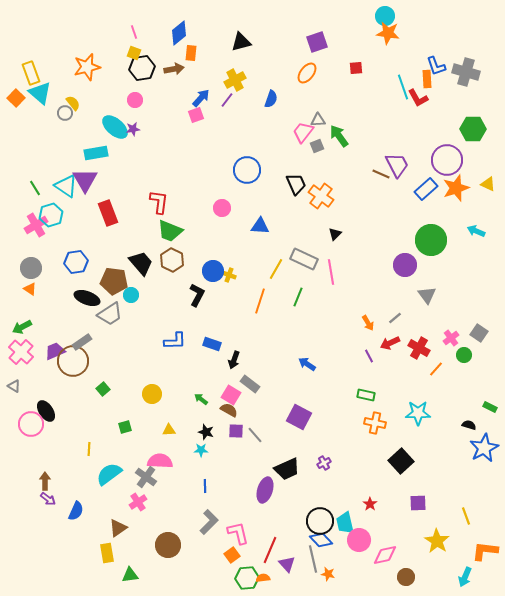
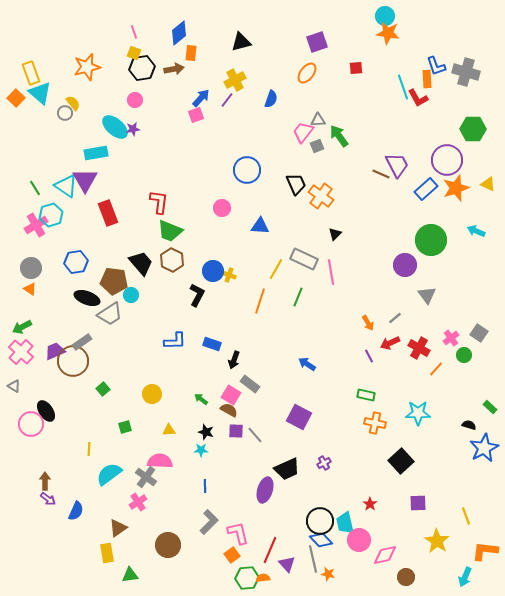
green rectangle at (490, 407): rotated 16 degrees clockwise
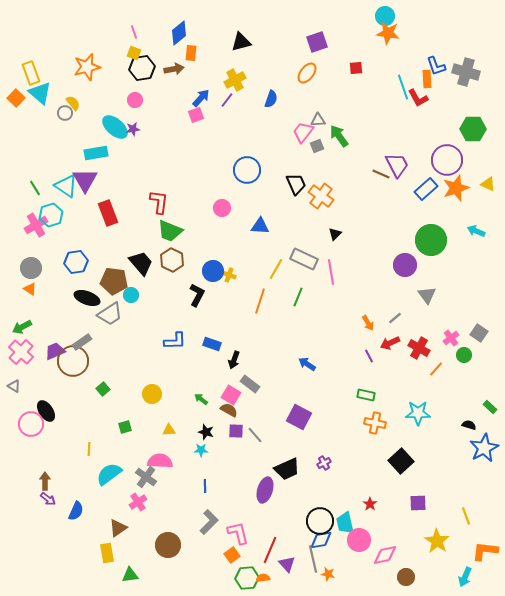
blue diamond at (321, 540): rotated 55 degrees counterclockwise
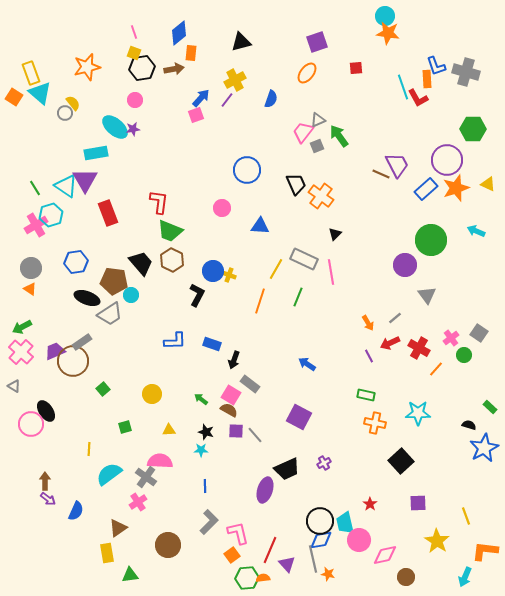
orange square at (16, 98): moved 2 px left, 1 px up; rotated 12 degrees counterclockwise
gray triangle at (318, 120): rotated 21 degrees counterclockwise
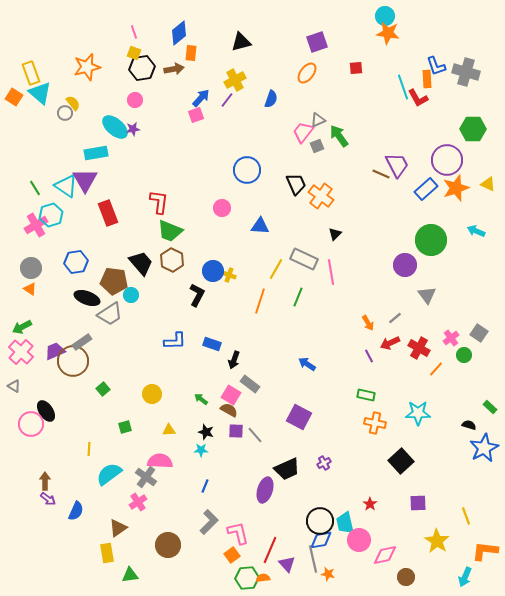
blue line at (205, 486): rotated 24 degrees clockwise
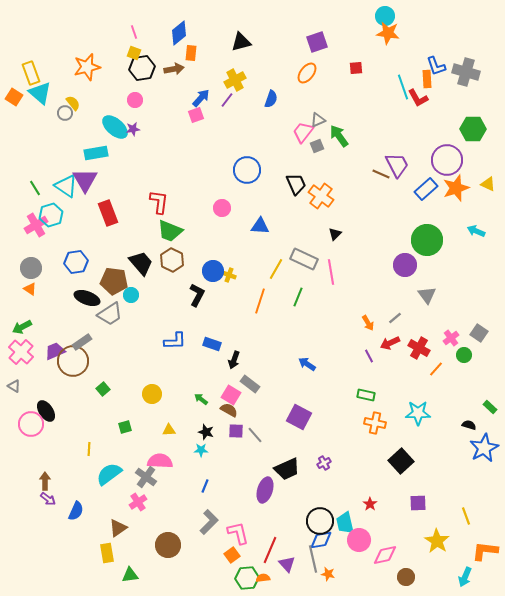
green circle at (431, 240): moved 4 px left
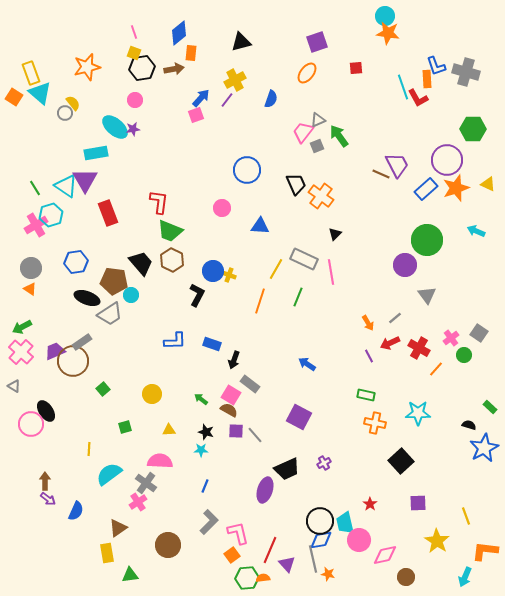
gray cross at (146, 477): moved 6 px down
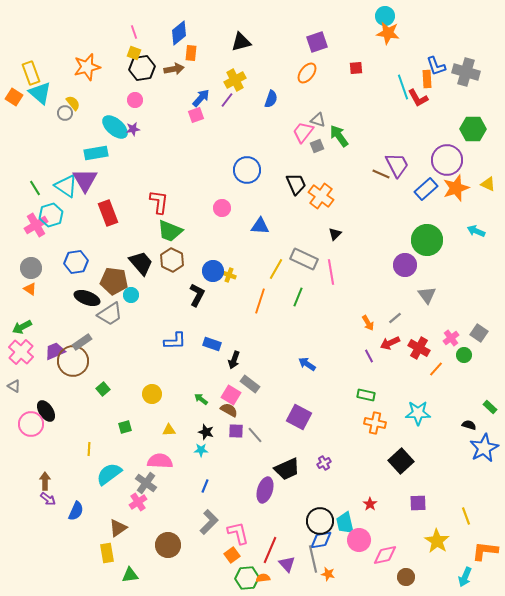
gray triangle at (318, 120): rotated 42 degrees clockwise
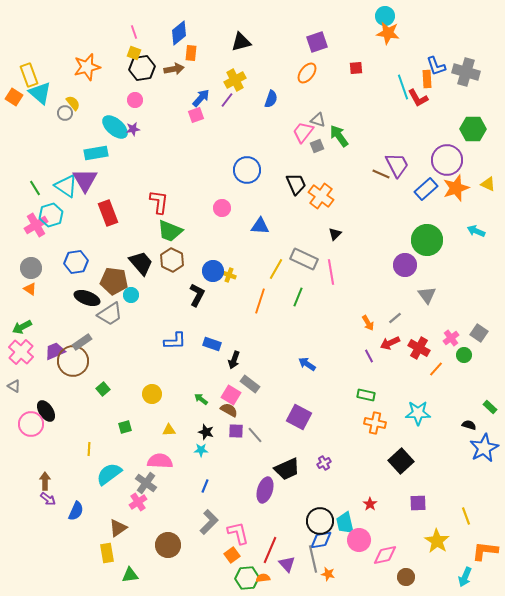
yellow rectangle at (31, 73): moved 2 px left, 2 px down
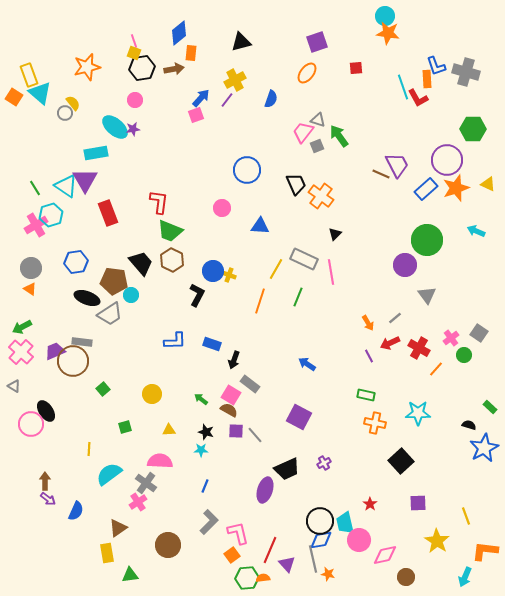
pink line at (134, 32): moved 9 px down
gray rectangle at (82, 342): rotated 42 degrees clockwise
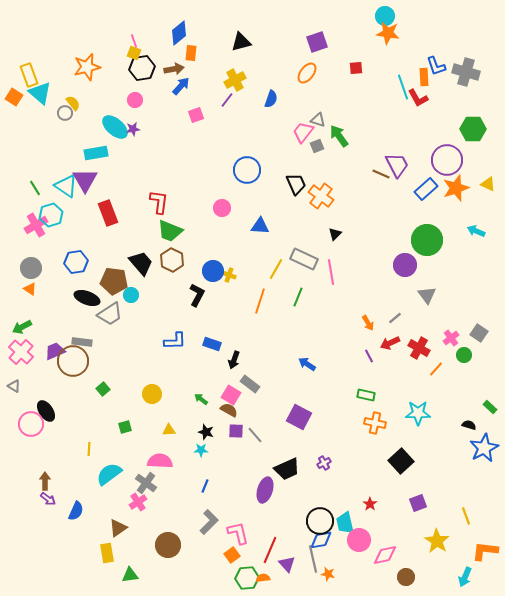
orange rectangle at (427, 79): moved 3 px left, 2 px up
blue arrow at (201, 98): moved 20 px left, 12 px up
purple square at (418, 503): rotated 18 degrees counterclockwise
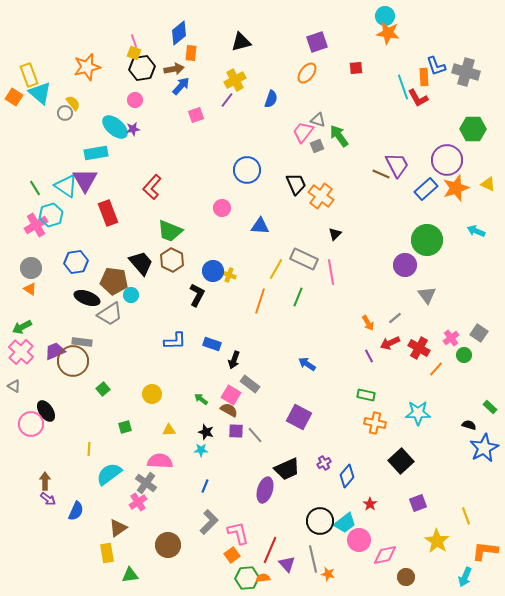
red L-shape at (159, 202): moved 7 px left, 15 px up; rotated 145 degrees counterclockwise
cyan trapezoid at (345, 523): rotated 115 degrees counterclockwise
blue diamond at (321, 540): moved 26 px right, 64 px up; rotated 40 degrees counterclockwise
